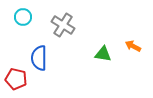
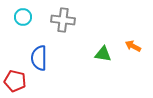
gray cross: moved 5 px up; rotated 25 degrees counterclockwise
red pentagon: moved 1 px left, 2 px down
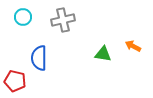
gray cross: rotated 20 degrees counterclockwise
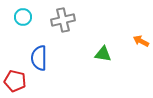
orange arrow: moved 8 px right, 5 px up
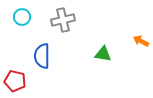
cyan circle: moved 1 px left
blue semicircle: moved 3 px right, 2 px up
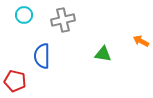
cyan circle: moved 2 px right, 2 px up
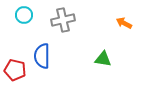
orange arrow: moved 17 px left, 18 px up
green triangle: moved 5 px down
red pentagon: moved 11 px up
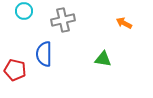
cyan circle: moved 4 px up
blue semicircle: moved 2 px right, 2 px up
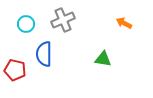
cyan circle: moved 2 px right, 13 px down
gray cross: rotated 10 degrees counterclockwise
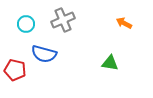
blue semicircle: rotated 75 degrees counterclockwise
green triangle: moved 7 px right, 4 px down
